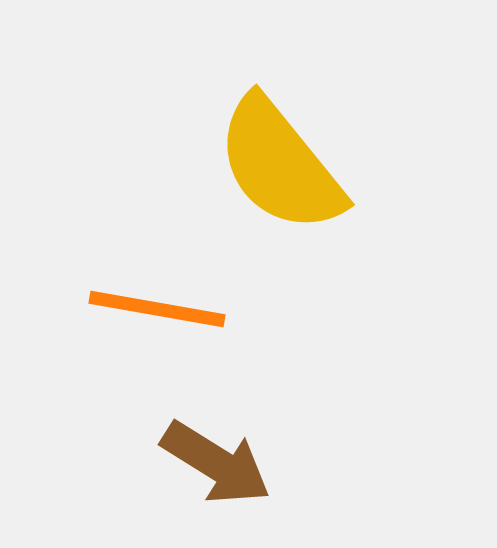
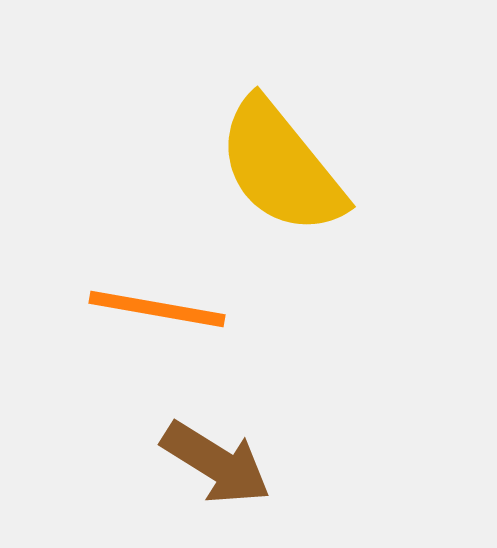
yellow semicircle: moved 1 px right, 2 px down
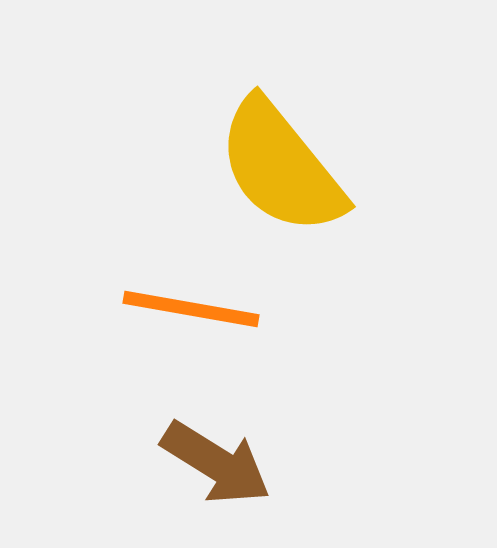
orange line: moved 34 px right
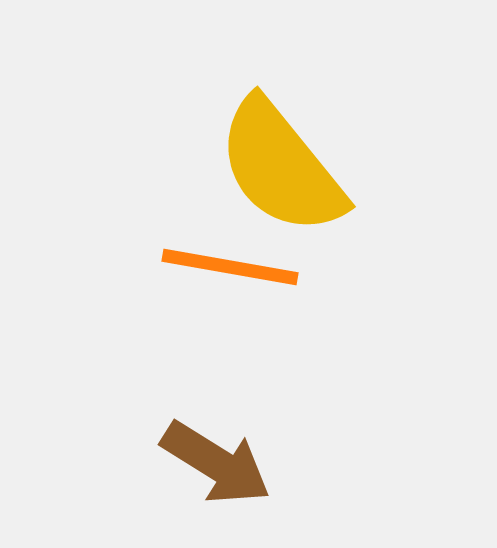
orange line: moved 39 px right, 42 px up
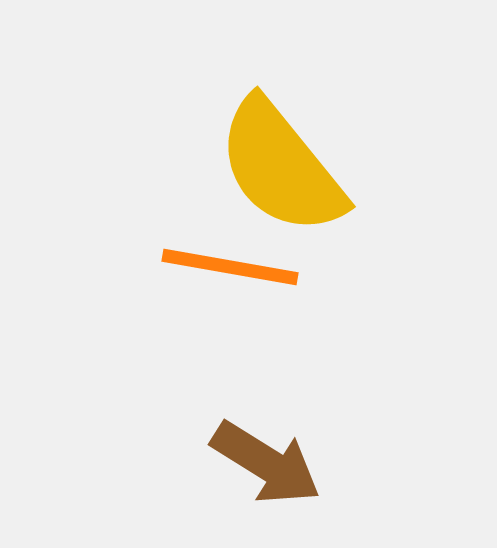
brown arrow: moved 50 px right
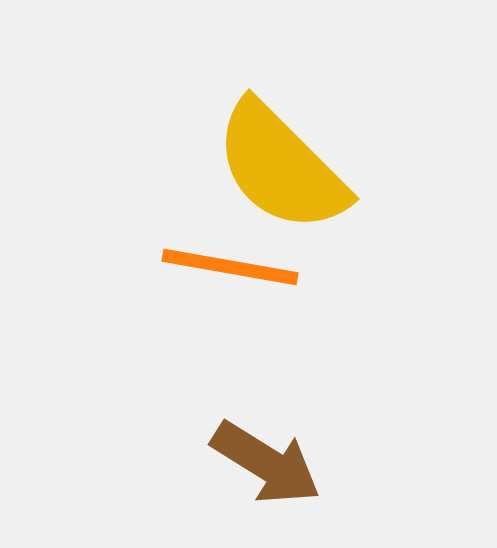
yellow semicircle: rotated 6 degrees counterclockwise
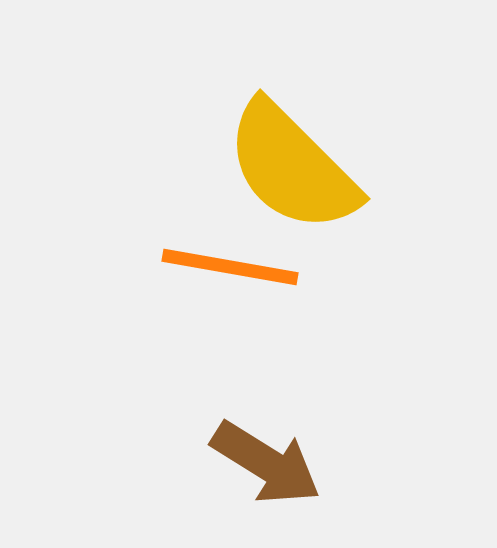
yellow semicircle: moved 11 px right
